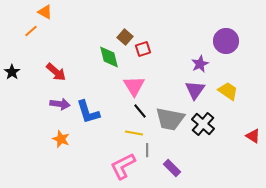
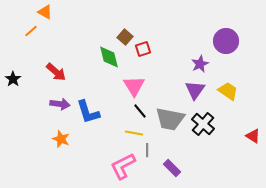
black star: moved 1 px right, 7 px down
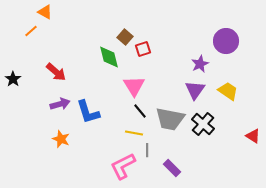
purple arrow: rotated 24 degrees counterclockwise
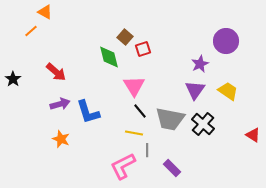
red triangle: moved 1 px up
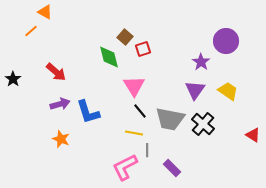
purple star: moved 1 px right, 2 px up; rotated 12 degrees counterclockwise
pink L-shape: moved 2 px right, 1 px down
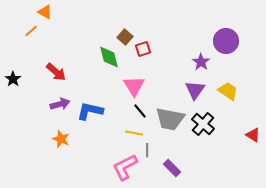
blue L-shape: moved 2 px right, 1 px up; rotated 120 degrees clockwise
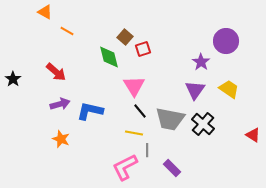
orange line: moved 36 px right; rotated 72 degrees clockwise
yellow trapezoid: moved 1 px right, 2 px up
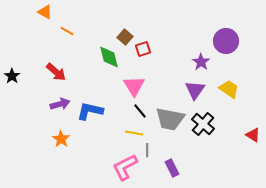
black star: moved 1 px left, 3 px up
orange star: rotated 12 degrees clockwise
purple rectangle: rotated 18 degrees clockwise
